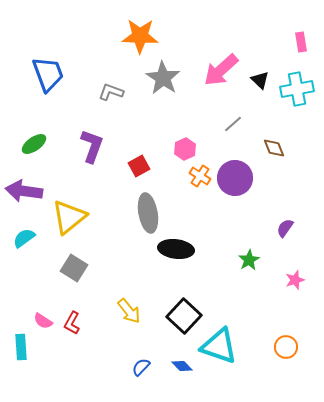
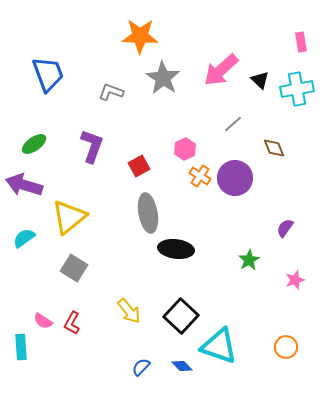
purple arrow: moved 6 px up; rotated 9 degrees clockwise
black square: moved 3 px left
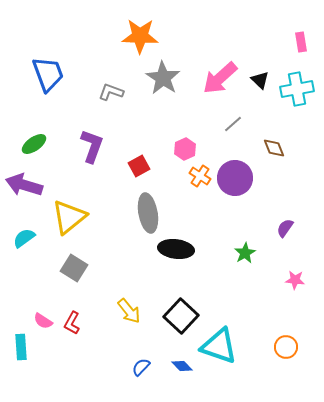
pink arrow: moved 1 px left, 8 px down
green star: moved 4 px left, 7 px up
pink star: rotated 24 degrees clockwise
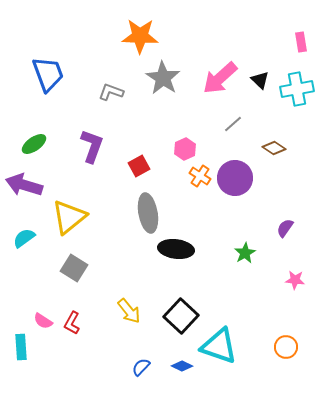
brown diamond: rotated 35 degrees counterclockwise
blue diamond: rotated 20 degrees counterclockwise
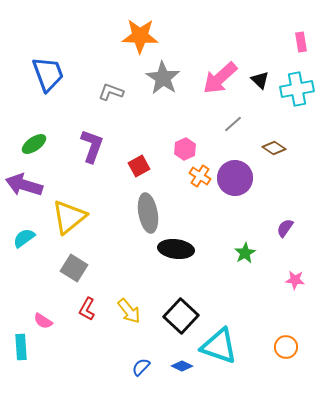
red L-shape: moved 15 px right, 14 px up
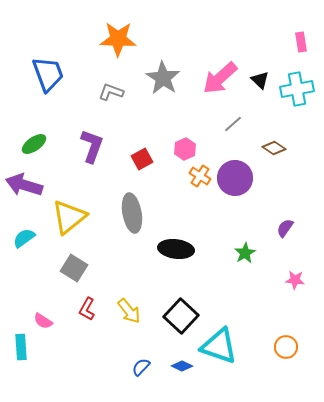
orange star: moved 22 px left, 3 px down
red square: moved 3 px right, 7 px up
gray ellipse: moved 16 px left
